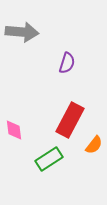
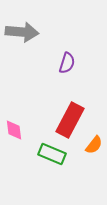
green rectangle: moved 3 px right, 5 px up; rotated 56 degrees clockwise
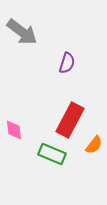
gray arrow: rotated 32 degrees clockwise
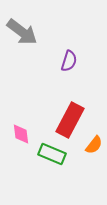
purple semicircle: moved 2 px right, 2 px up
pink diamond: moved 7 px right, 4 px down
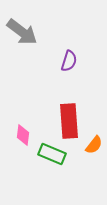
red rectangle: moved 1 px left, 1 px down; rotated 32 degrees counterclockwise
pink diamond: moved 2 px right, 1 px down; rotated 15 degrees clockwise
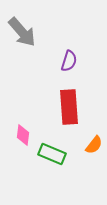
gray arrow: rotated 12 degrees clockwise
red rectangle: moved 14 px up
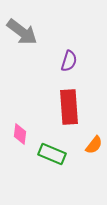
gray arrow: rotated 12 degrees counterclockwise
pink diamond: moved 3 px left, 1 px up
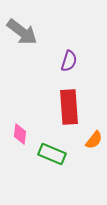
orange semicircle: moved 5 px up
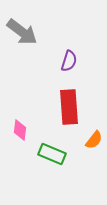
pink diamond: moved 4 px up
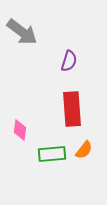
red rectangle: moved 3 px right, 2 px down
orange semicircle: moved 10 px left, 10 px down
green rectangle: rotated 28 degrees counterclockwise
